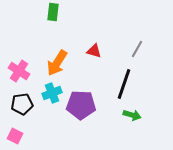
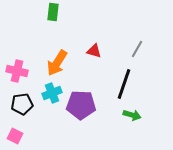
pink cross: moved 2 px left; rotated 20 degrees counterclockwise
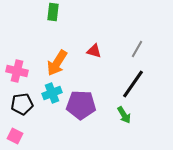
black line: moved 9 px right; rotated 16 degrees clockwise
green arrow: moved 8 px left; rotated 42 degrees clockwise
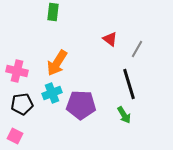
red triangle: moved 16 px right, 12 px up; rotated 21 degrees clockwise
black line: moved 4 px left; rotated 52 degrees counterclockwise
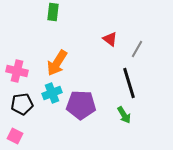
black line: moved 1 px up
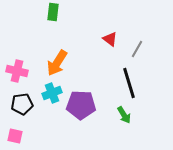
pink square: rotated 14 degrees counterclockwise
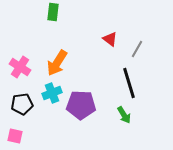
pink cross: moved 3 px right, 4 px up; rotated 20 degrees clockwise
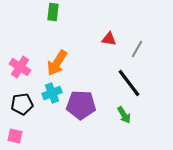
red triangle: moved 1 px left; rotated 28 degrees counterclockwise
black line: rotated 20 degrees counterclockwise
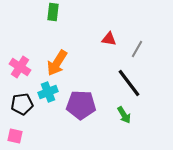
cyan cross: moved 4 px left, 1 px up
